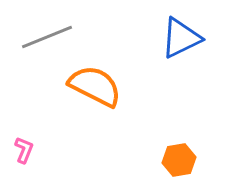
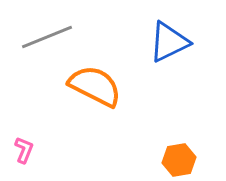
blue triangle: moved 12 px left, 4 px down
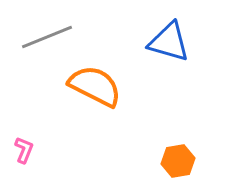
blue triangle: rotated 42 degrees clockwise
orange hexagon: moved 1 px left, 1 px down
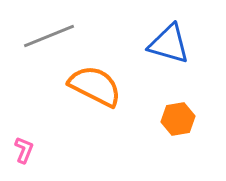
gray line: moved 2 px right, 1 px up
blue triangle: moved 2 px down
orange hexagon: moved 42 px up
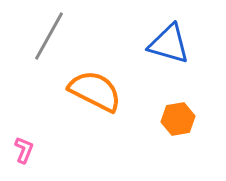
gray line: rotated 39 degrees counterclockwise
orange semicircle: moved 5 px down
